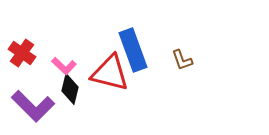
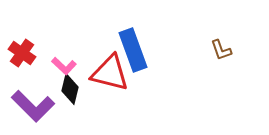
brown L-shape: moved 39 px right, 10 px up
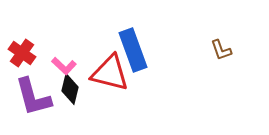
purple L-shape: moved 9 px up; rotated 30 degrees clockwise
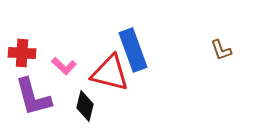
red cross: rotated 32 degrees counterclockwise
black diamond: moved 15 px right, 17 px down
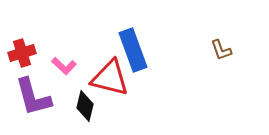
red cross: rotated 20 degrees counterclockwise
red triangle: moved 5 px down
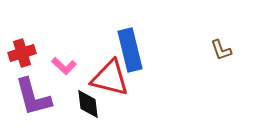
blue rectangle: moved 3 px left; rotated 6 degrees clockwise
black diamond: moved 3 px right, 2 px up; rotated 20 degrees counterclockwise
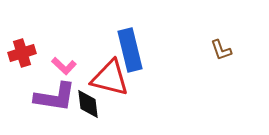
purple L-shape: moved 22 px right; rotated 66 degrees counterclockwise
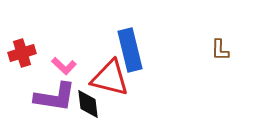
brown L-shape: moved 1 px left; rotated 20 degrees clockwise
